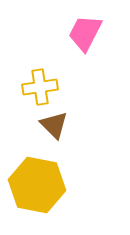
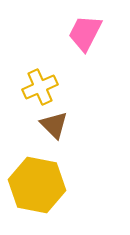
yellow cross: rotated 16 degrees counterclockwise
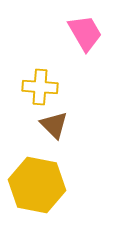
pink trapezoid: rotated 123 degrees clockwise
yellow cross: rotated 28 degrees clockwise
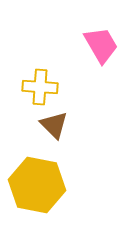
pink trapezoid: moved 16 px right, 12 px down
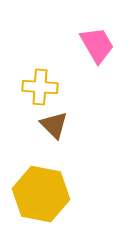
pink trapezoid: moved 4 px left
yellow hexagon: moved 4 px right, 9 px down
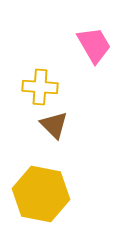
pink trapezoid: moved 3 px left
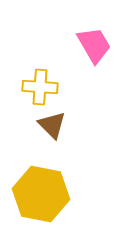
brown triangle: moved 2 px left
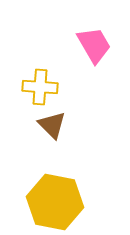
yellow hexagon: moved 14 px right, 8 px down
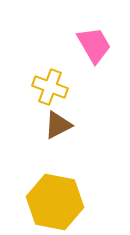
yellow cross: moved 10 px right; rotated 16 degrees clockwise
brown triangle: moved 6 px right; rotated 48 degrees clockwise
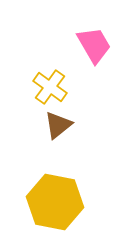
yellow cross: rotated 16 degrees clockwise
brown triangle: rotated 12 degrees counterclockwise
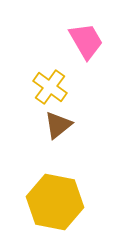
pink trapezoid: moved 8 px left, 4 px up
